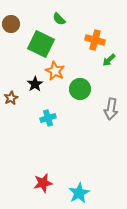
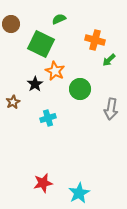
green semicircle: rotated 112 degrees clockwise
brown star: moved 2 px right, 4 px down
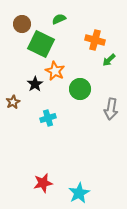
brown circle: moved 11 px right
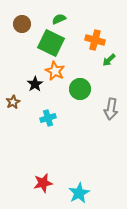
green square: moved 10 px right, 1 px up
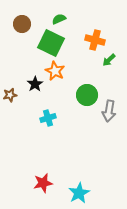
green circle: moved 7 px right, 6 px down
brown star: moved 3 px left, 7 px up; rotated 16 degrees clockwise
gray arrow: moved 2 px left, 2 px down
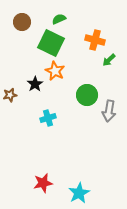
brown circle: moved 2 px up
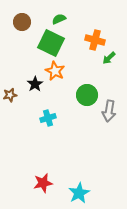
green arrow: moved 2 px up
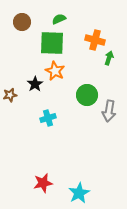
green square: moved 1 px right; rotated 24 degrees counterclockwise
green arrow: rotated 152 degrees clockwise
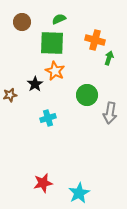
gray arrow: moved 1 px right, 2 px down
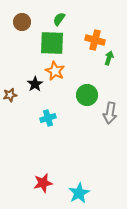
green semicircle: rotated 32 degrees counterclockwise
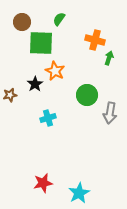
green square: moved 11 px left
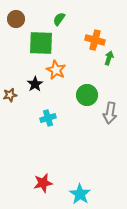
brown circle: moved 6 px left, 3 px up
orange star: moved 1 px right, 1 px up
cyan star: moved 1 px right, 1 px down; rotated 10 degrees counterclockwise
